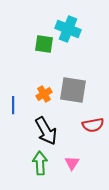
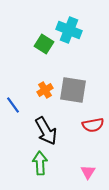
cyan cross: moved 1 px right, 1 px down
green square: rotated 24 degrees clockwise
orange cross: moved 1 px right, 4 px up
blue line: rotated 36 degrees counterclockwise
pink triangle: moved 16 px right, 9 px down
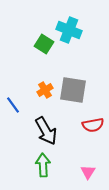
green arrow: moved 3 px right, 2 px down
